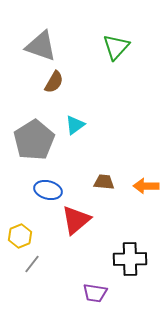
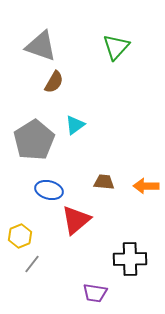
blue ellipse: moved 1 px right
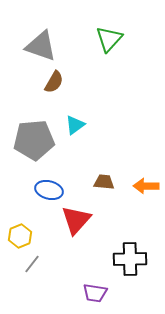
green triangle: moved 7 px left, 8 px up
gray pentagon: rotated 27 degrees clockwise
red triangle: rotated 8 degrees counterclockwise
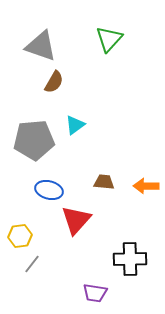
yellow hexagon: rotated 15 degrees clockwise
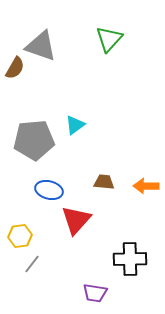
brown semicircle: moved 39 px left, 14 px up
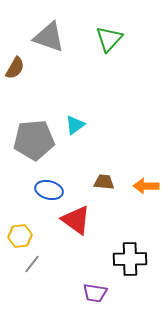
gray triangle: moved 8 px right, 9 px up
red triangle: rotated 36 degrees counterclockwise
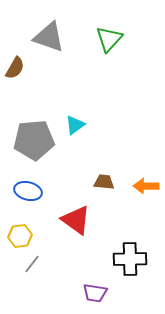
blue ellipse: moved 21 px left, 1 px down
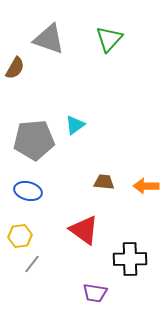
gray triangle: moved 2 px down
red triangle: moved 8 px right, 10 px down
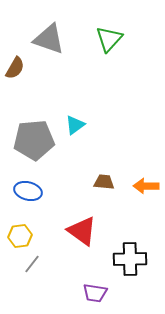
red triangle: moved 2 px left, 1 px down
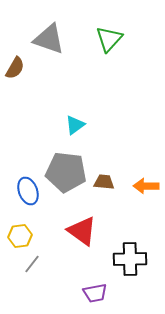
gray pentagon: moved 32 px right, 32 px down; rotated 12 degrees clockwise
blue ellipse: rotated 56 degrees clockwise
purple trapezoid: rotated 20 degrees counterclockwise
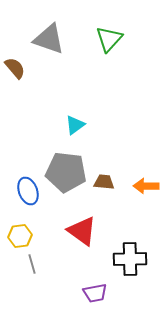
brown semicircle: rotated 70 degrees counterclockwise
gray line: rotated 54 degrees counterclockwise
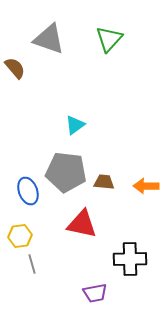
red triangle: moved 7 px up; rotated 24 degrees counterclockwise
